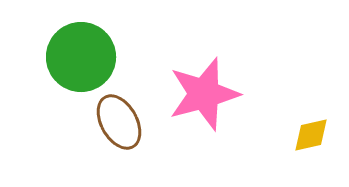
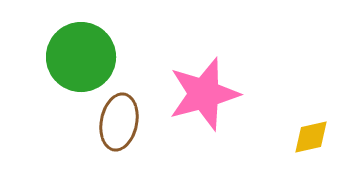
brown ellipse: rotated 40 degrees clockwise
yellow diamond: moved 2 px down
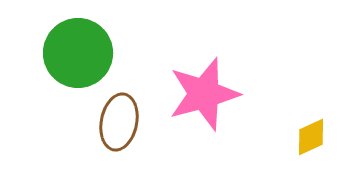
green circle: moved 3 px left, 4 px up
yellow diamond: rotated 12 degrees counterclockwise
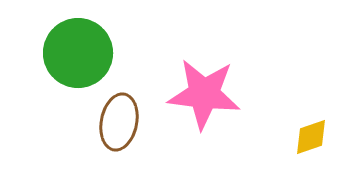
pink star: rotated 22 degrees clockwise
yellow diamond: rotated 6 degrees clockwise
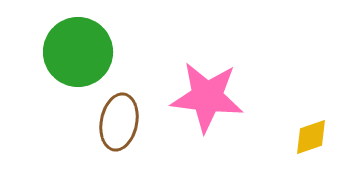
green circle: moved 1 px up
pink star: moved 3 px right, 3 px down
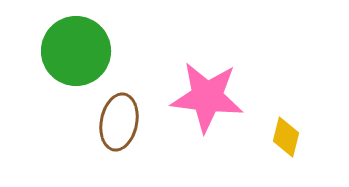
green circle: moved 2 px left, 1 px up
yellow diamond: moved 25 px left; rotated 57 degrees counterclockwise
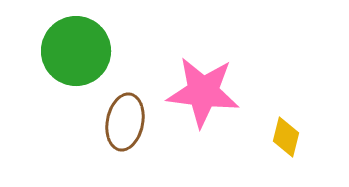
pink star: moved 4 px left, 5 px up
brown ellipse: moved 6 px right
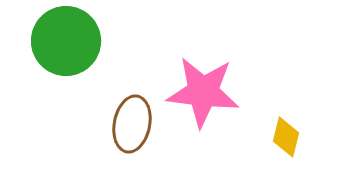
green circle: moved 10 px left, 10 px up
brown ellipse: moved 7 px right, 2 px down
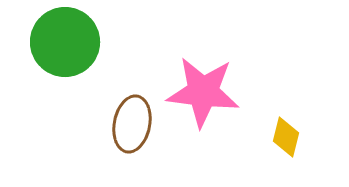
green circle: moved 1 px left, 1 px down
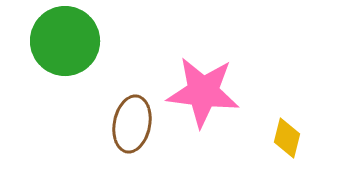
green circle: moved 1 px up
yellow diamond: moved 1 px right, 1 px down
